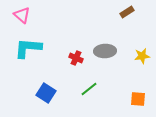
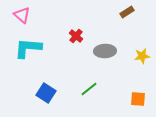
red cross: moved 22 px up; rotated 16 degrees clockwise
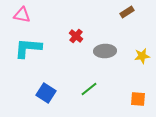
pink triangle: rotated 30 degrees counterclockwise
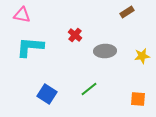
red cross: moved 1 px left, 1 px up
cyan L-shape: moved 2 px right, 1 px up
blue square: moved 1 px right, 1 px down
